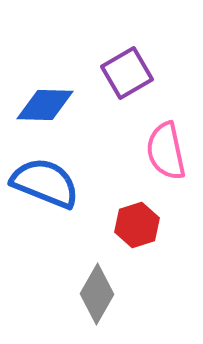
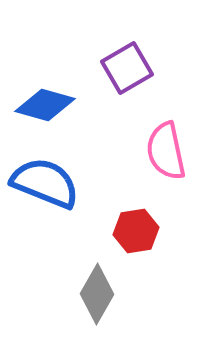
purple square: moved 5 px up
blue diamond: rotated 14 degrees clockwise
red hexagon: moved 1 px left, 6 px down; rotated 9 degrees clockwise
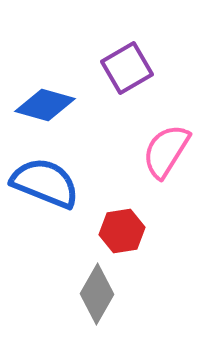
pink semicircle: rotated 44 degrees clockwise
red hexagon: moved 14 px left
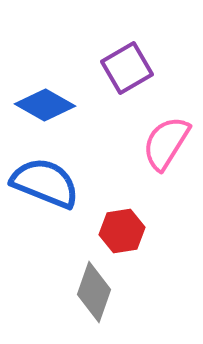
blue diamond: rotated 14 degrees clockwise
pink semicircle: moved 8 px up
gray diamond: moved 3 px left, 2 px up; rotated 10 degrees counterclockwise
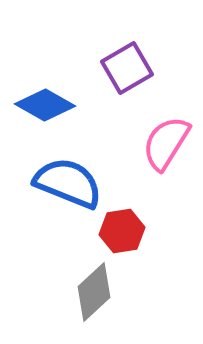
blue semicircle: moved 23 px right
gray diamond: rotated 28 degrees clockwise
